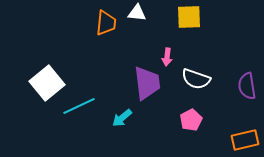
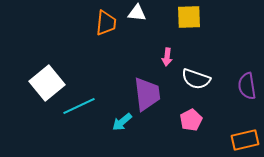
purple trapezoid: moved 11 px down
cyan arrow: moved 4 px down
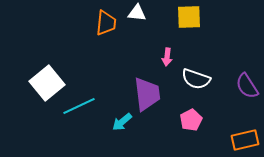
purple semicircle: rotated 24 degrees counterclockwise
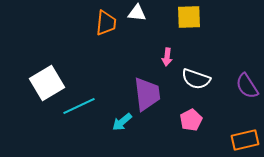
white square: rotated 8 degrees clockwise
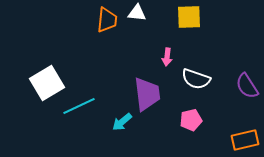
orange trapezoid: moved 1 px right, 3 px up
pink pentagon: rotated 15 degrees clockwise
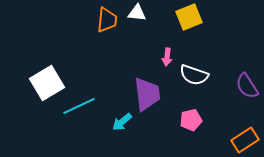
yellow square: rotated 20 degrees counterclockwise
white semicircle: moved 2 px left, 4 px up
orange rectangle: rotated 20 degrees counterclockwise
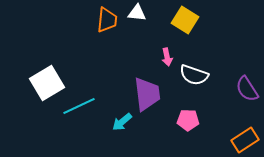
yellow square: moved 4 px left, 3 px down; rotated 36 degrees counterclockwise
pink arrow: rotated 18 degrees counterclockwise
purple semicircle: moved 3 px down
pink pentagon: moved 3 px left; rotated 15 degrees clockwise
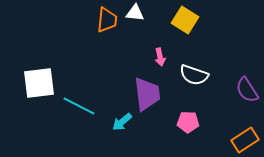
white triangle: moved 2 px left
pink arrow: moved 7 px left
white square: moved 8 px left; rotated 24 degrees clockwise
purple semicircle: moved 1 px down
cyan line: rotated 52 degrees clockwise
pink pentagon: moved 2 px down
